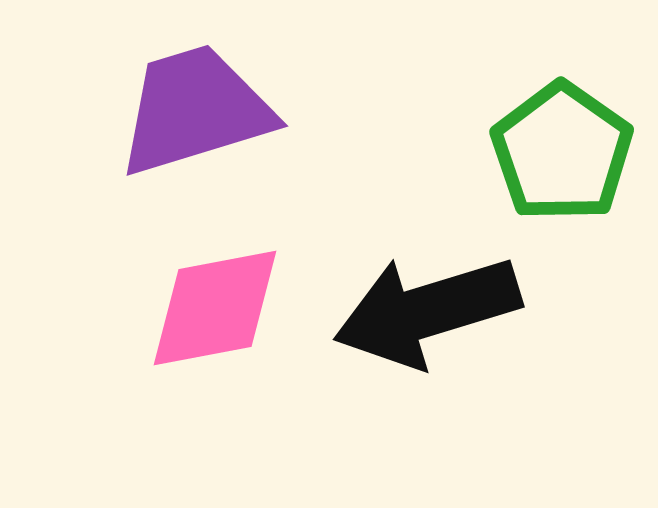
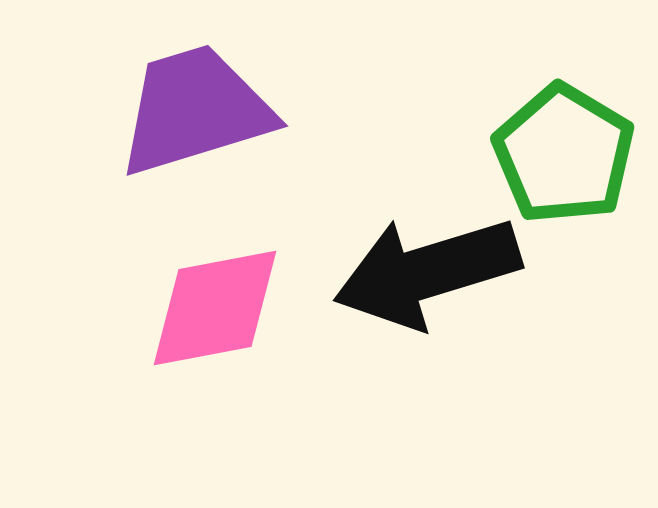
green pentagon: moved 2 px right, 2 px down; rotated 4 degrees counterclockwise
black arrow: moved 39 px up
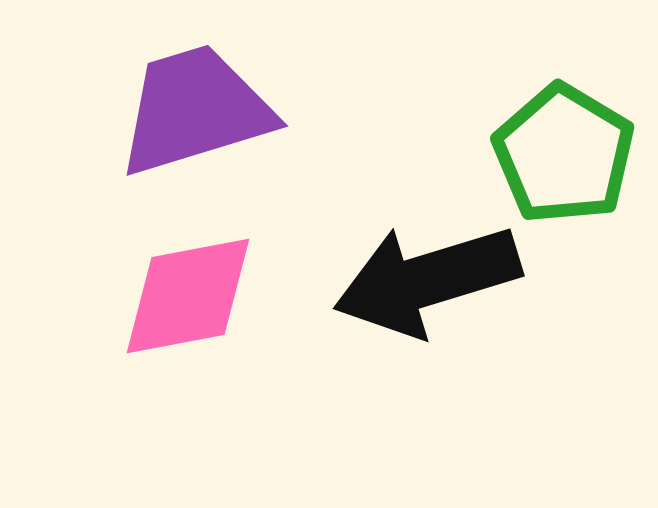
black arrow: moved 8 px down
pink diamond: moved 27 px left, 12 px up
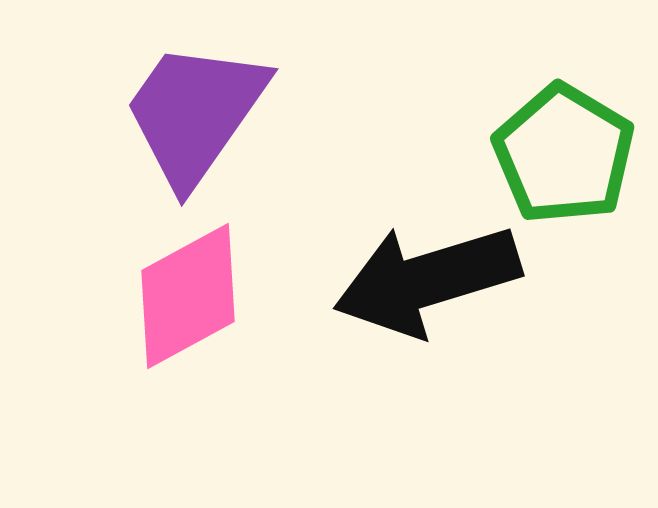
purple trapezoid: moved 3 px down; rotated 38 degrees counterclockwise
pink diamond: rotated 18 degrees counterclockwise
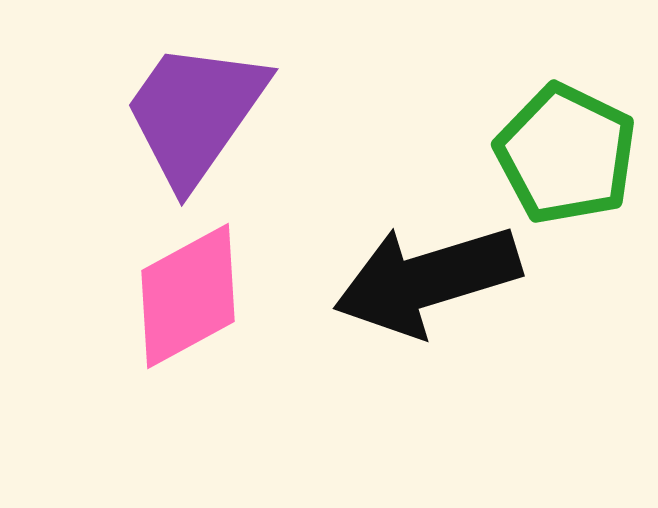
green pentagon: moved 2 px right; rotated 5 degrees counterclockwise
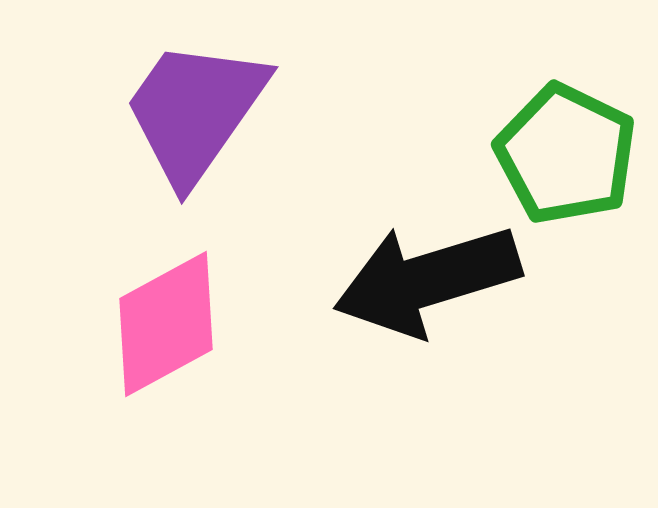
purple trapezoid: moved 2 px up
pink diamond: moved 22 px left, 28 px down
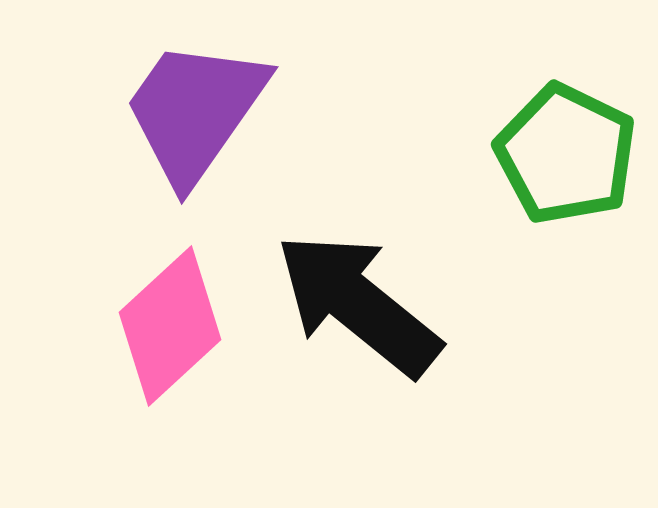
black arrow: moved 69 px left, 24 px down; rotated 56 degrees clockwise
pink diamond: moved 4 px right, 2 px down; rotated 14 degrees counterclockwise
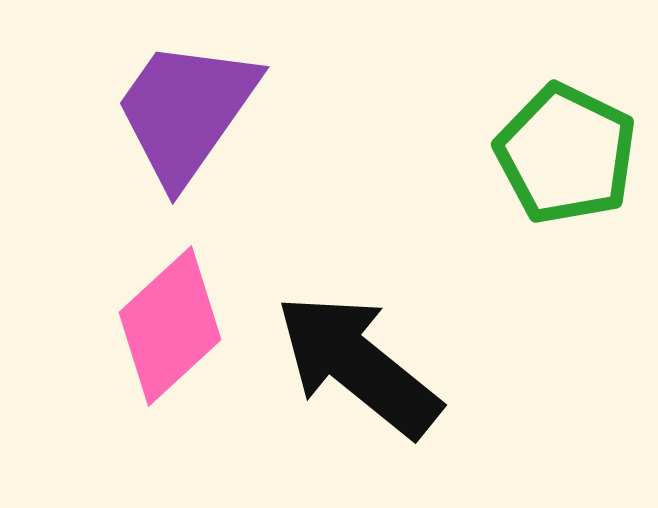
purple trapezoid: moved 9 px left
black arrow: moved 61 px down
